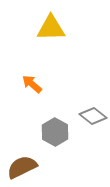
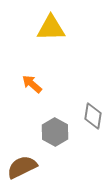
gray diamond: rotated 60 degrees clockwise
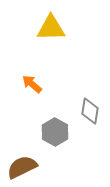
gray diamond: moved 3 px left, 5 px up
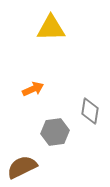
orange arrow: moved 1 px right, 5 px down; rotated 115 degrees clockwise
gray hexagon: rotated 24 degrees clockwise
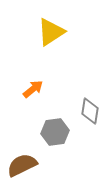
yellow triangle: moved 4 px down; rotated 32 degrees counterclockwise
orange arrow: rotated 15 degrees counterclockwise
brown semicircle: moved 2 px up
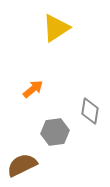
yellow triangle: moved 5 px right, 4 px up
